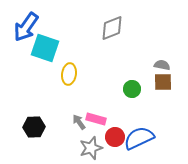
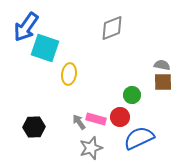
green circle: moved 6 px down
red circle: moved 5 px right, 20 px up
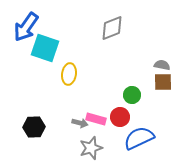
gray arrow: moved 1 px right, 1 px down; rotated 140 degrees clockwise
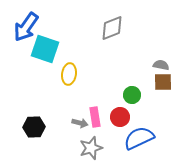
cyan square: moved 1 px down
gray semicircle: moved 1 px left
pink rectangle: moved 1 px left, 2 px up; rotated 66 degrees clockwise
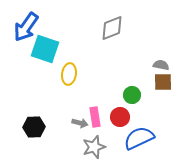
gray star: moved 3 px right, 1 px up
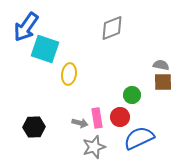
pink rectangle: moved 2 px right, 1 px down
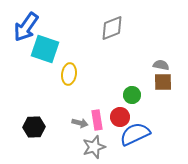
pink rectangle: moved 2 px down
blue semicircle: moved 4 px left, 4 px up
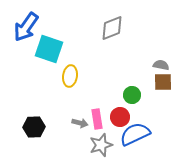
cyan square: moved 4 px right
yellow ellipse: moved 1 px right, 2 px down
pink rectangle: moved 1 px up
gray star: moved 7 px right, 2 px up
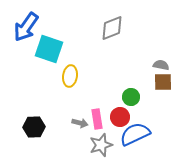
green circle: moved 1 px left, 2 px down
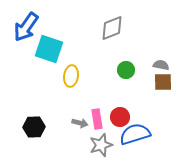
yellow ellipse: moved 1 px right
green circle: moved 5 px left, 27 px up
blue semicircle: rotated 8 degrees clockwise
